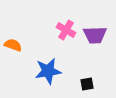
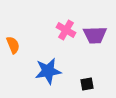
orange semicircle: rotated 48 degrees clockwise
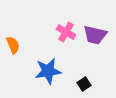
pink cross: moved 2 px down
purple trapezoid: rotated 15 degrees clockwise
black square: moved 3 px left; rotated 24 degrees counterclockwise
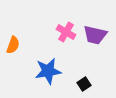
orange semicircle: rotated 42 degrees clockwise
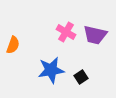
blue star: moved 3 px right, 1 px up
black square: moved 3 px left, 7 px up
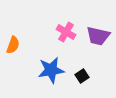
purple trapezoid: moved 3 px right, 1 px down
black square: moved 1 px right, 1 px up
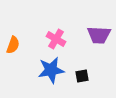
pink cross: moved 10 px left, 7 px down
purple trapezoid: moved 1 px right, 1 px up; rotated 10 degrees counterclockwise
black square: rotated 24 degrees clockwise
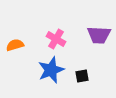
orange semicircle: moved 2 px right; rotated 126 degrees counterclockwise
blue star: rotated 12 degrees counterclockwise
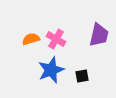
purple trapezoid: rotated 80 degrees counterclockwise
orange semicircle: moved 16 px right, 6 px up
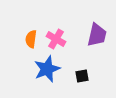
purple trapezoid: moved 2 px left
orange semicircle: rotated 66 degrees counterclockwise
blue star: moved 4 px left, 1 px up
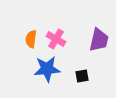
purple trapezoid: moved 2 px right, 5 px down
blue star: rotated 16 degrees clockwise
